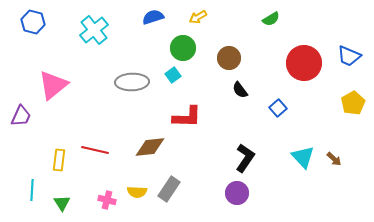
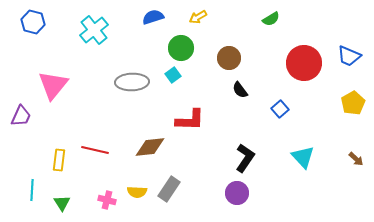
green circle: moved 2 px left
pink triangle: rotated 12 degrees counterclockwise
blue square: moved 2 px right, 1 px down
red L-shape: moved 3 px right, 3 px down
brown arrow: moved 22 px right
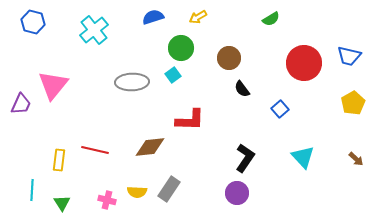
blue trapezoid: rotated 10 degrees counterclockwise
black semicircle: moved 2 px right, 1 px up
purple trapezoid: moved 12 px up
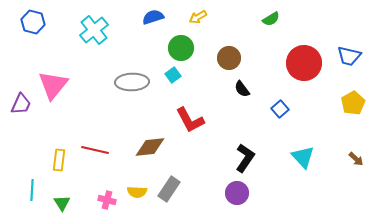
red L-shape: rotated 60 degrees clockwise
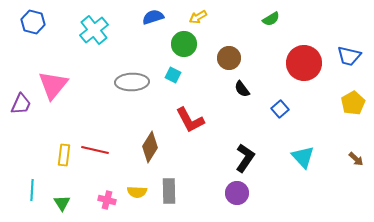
green circle: moved 3 px right, 4 px up
cyan square: rotated 28 degrees counterclockwise
brown diamond: rotated 52 degrees counterclockwise
yellow rectangle: moved 5 px right, 5 px up
gray rectangle: moved 2 px down; rotated 35 degrees counterclockwise
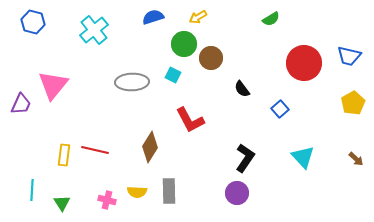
brown circle: moved 18 px left
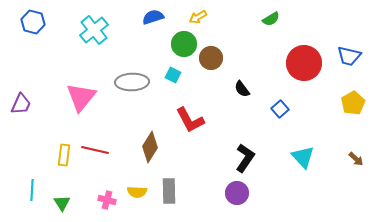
pink triangle: moved 28 px right, 12 px down
